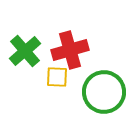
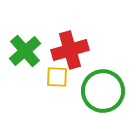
green circle: moved 1 px left, 1 px up
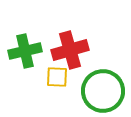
green cross: rotated 28 degrees clockwise
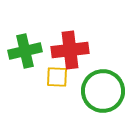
red cross: rotated 9 degrees clockwise
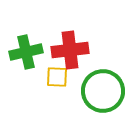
green cross: moved 1 px right, 1 px down
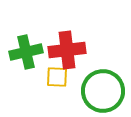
red cross: moved 3 px left
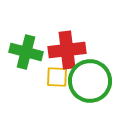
green cross: rotated 28 degrees clockwise
green circle: moved 13 px left, 10 px up
